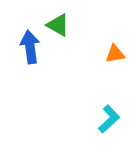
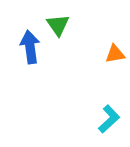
green triangle: rotated 25 degrees clockwise
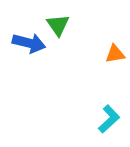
blue arrow: moved 1 px left, 4 px up; rotated 112 degrees clockwise
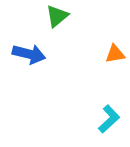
green triangle: moved 1 px left, 9 px up; rotated 25 degrees clockwise
blue arrow: moved 11 px down
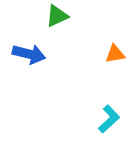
green triangle: rotated 15 degrees clockwise
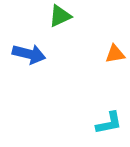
green triangle: moved 3 px right
cyan L-shape: moved 4 px down; rotated 32 degrees clockwise
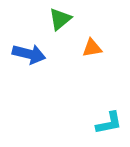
green triangle: moved 3 px down; rotated 15 degrees counterclockwise
orange triangle: moved 23 px left, 6 px up
